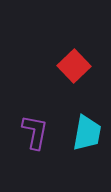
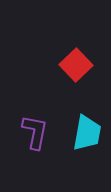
red square: moved 2 px right, 1 px up
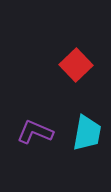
purple L-shape: rotated 78 degrees counterclockwise
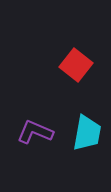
red square: rotated 8 degrees counterclockwise
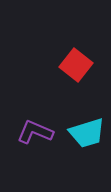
cyan trapezoid: rotated 63 degrees clockwise
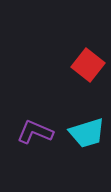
red square: moved 12 px right
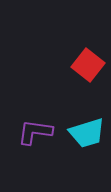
purple L-shape: rotated 15 degrees counterclockwise
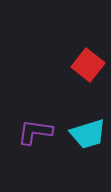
cyan trapezoid: moved 1 px right, 1 px down
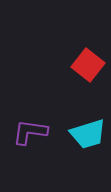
purple L-shape: moved 5 px left
